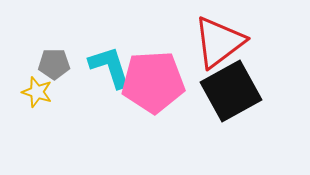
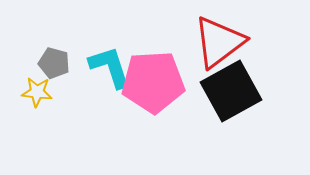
gray pentagon: moved 1 px up; rotated 16 degrees clockwise
yellow star: rotated 12 degrees counterclockwise
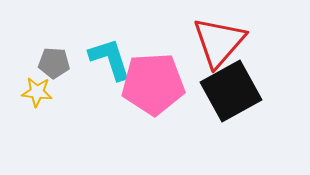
red triangle: rotated 12 degrees counterclockwise
gray pentagon: rotated 12 degrees counterclockwise
cyan L-shape: moved 8 px up
pink pentagon: moved 2 px down
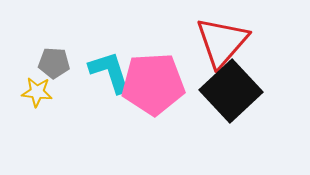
red triangle: moved 3 px right
cyan L-shape: moved 13 px down
black square: rotated 14 degrees counterclockwise
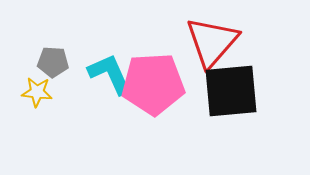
red triangle: moved 10 px left
gray pentagon: moved 1 px left, 1 px up
cyan L-shape: moved 2 px down; rotated 6 degrees counterclockwise
black square: rotated 38 degrees clockwise
